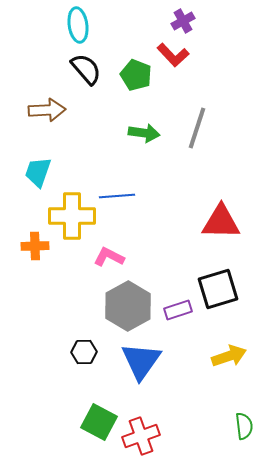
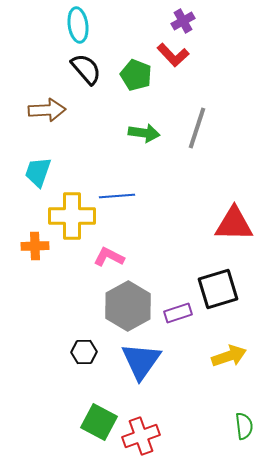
red triangle: moved 13 px right, 2 px down
purple rectangle: moved 3 px down
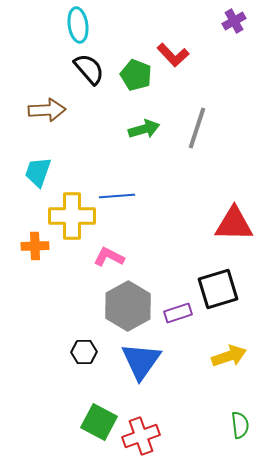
purple cross: moved 51 px right
black semicircle: moved 3 px right
green arrow: moved 4 px up; rotated 24 degrees counterclockwise
green semicircle: moved 4 px left, 1 px up
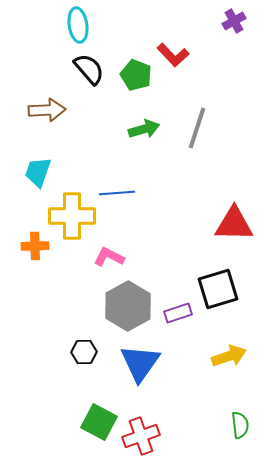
blue line: moved 3 px up
blue triangle: moved 1 px left, 2 px down
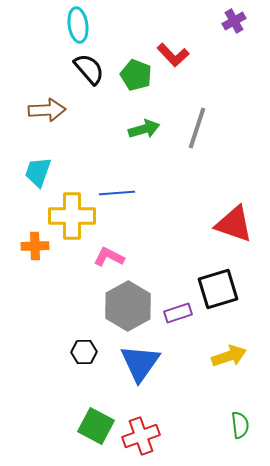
red triangle: rotated 18 degrees clockwise
green square: moved 3 px left, 4 px down
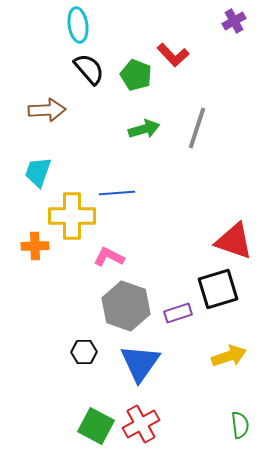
red triangle: moved 17 px down
gray hexagon: moved 2 px left; rotated 12 degrees counterclockwise
red cross: moved 12 px up; rotated 9 degrees counterclockwise
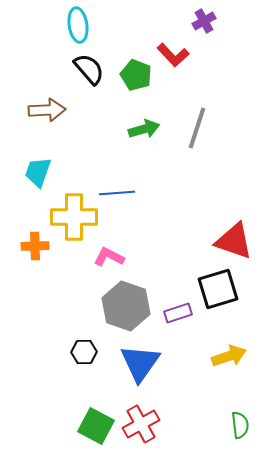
purple cross: moved 30 px left
yellow cross: moved 2 px right, 1 px down
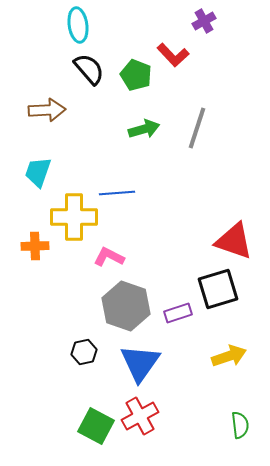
black hexagon: rotated 10 degrees counterclockwise
red cross: moved 1 px left, 8 px up
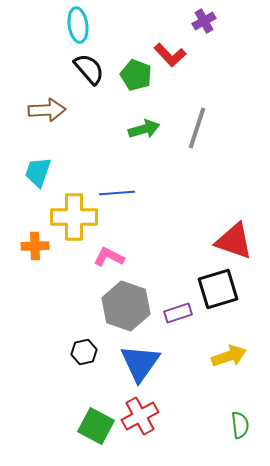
red L-shape: moved 3 px left
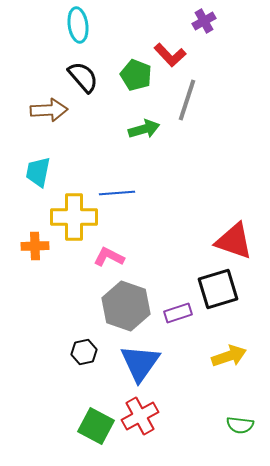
black semicircle: moved 6 px left, 8 px down
brown arrow: moved 2 px right
gray line: moved 10 px left, 28 px up
cyan trapezoid: rotated 8 degrees counterclockwise
green semicircle: rotated 104 degrees clockwise
